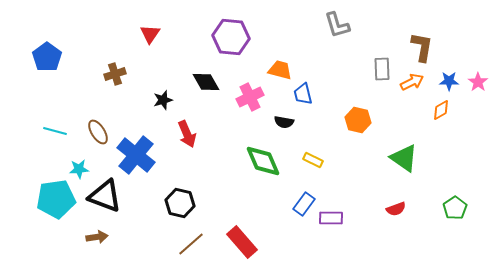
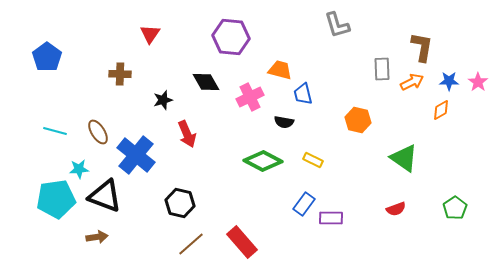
brown cross: moved 5 px right; rotated 20 degrees clockwise
green diamond: rotated 39 degrees counterclockwise
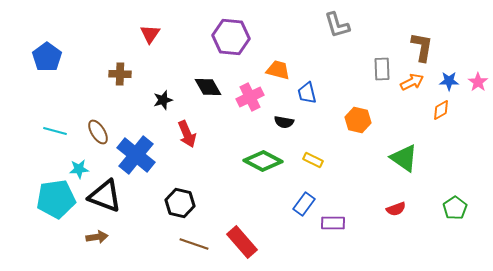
orange trapezoid: moved 2 px left
black diamond: moved 2 px right, 5 px down
blue trapezoid: moved 4 px right, 1 px up
purple rectangle: moved 2 px right, 5 px down
brown line: moved 3 px right; rotated 60 degrees clockwise
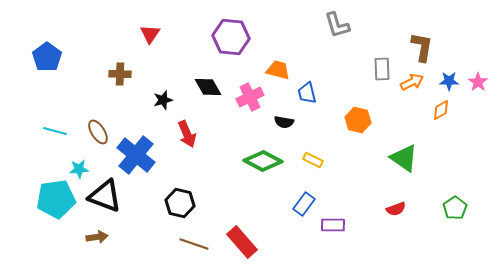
purple rectangle: moved 2 px down
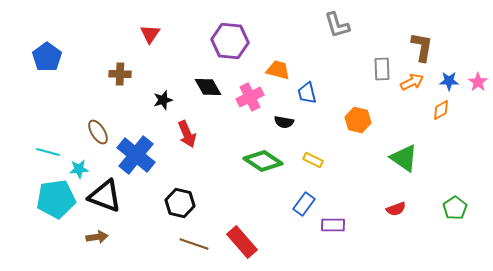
purple hexagon: moved 1 px left, 4 px down
cyan line: moved 7 px left, 21 px down
green diamond: rotated 6 degrees clockwise
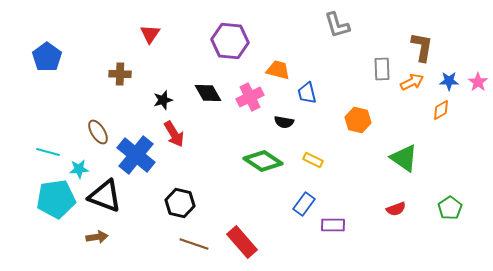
black diamond: moved 6 px down
red arrow: moved 13 px left; rotated 8 degrees counterclockwise
green pentagon: moved 5 px left
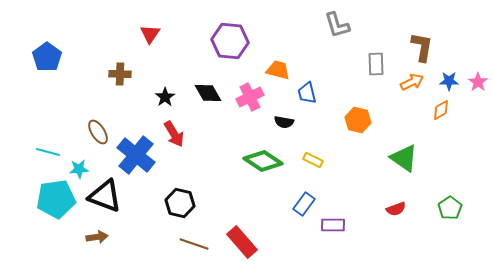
gray rectangle: moved 6 px left, 5 px up
black star: moved 2 px right, 3 px up; rotated 18 degrees counterclockwise
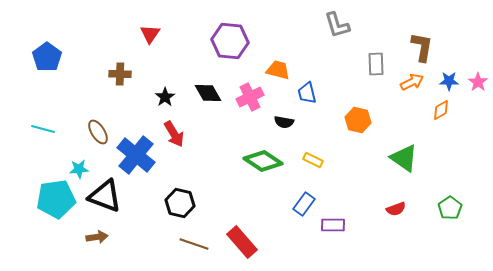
cyan line: moved 5 px left, 23 px up
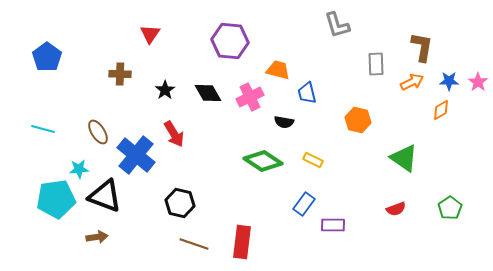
black star: moved 7 px up
red rectangle: rotated 48 degrees clockwise
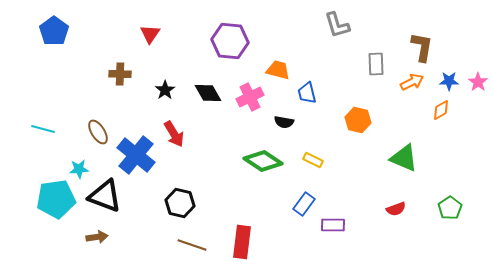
blue pentagon: moved 7 px right, 26 px up
green triangle: rotated 12 degrees counterclockwise
brown line: moved 2 px left, 1 px down
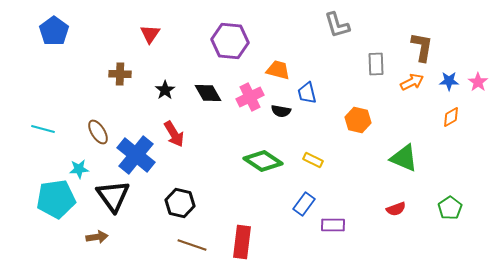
orange diamond: moved 10 px right, 7 px down
black semicircle: moved 3 px left, 11 px up
black triangle: moved 8 px right; rotated 33 degrees clockwise
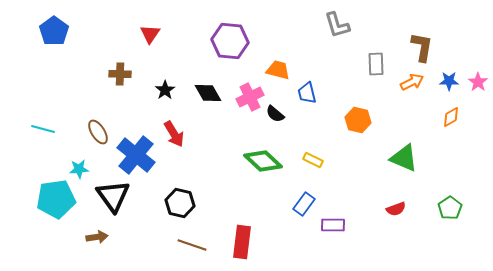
black semicircle: moved 6 px left, 3 px down; rotated 30 degrees clockwise
green diamond: rotated 9 degrees clockwise
